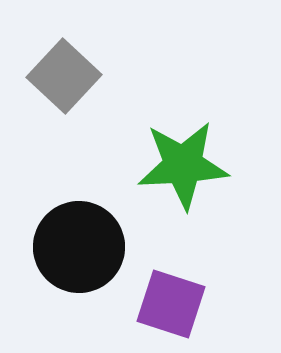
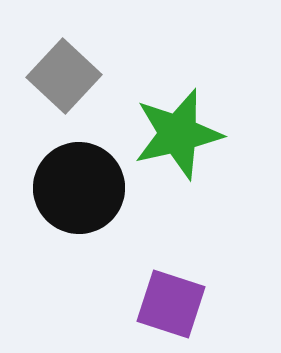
green star: moved 5 px left, 31 px up; rotated 10 degrees counterclockwise
black circle: moved 59 px up
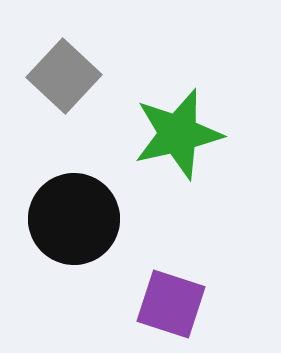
black circle: moved 5 px left, 31 px down
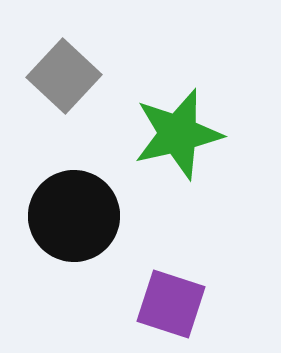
black circle: moved 3 px up
